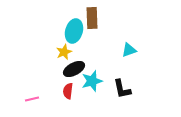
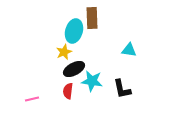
cyan triangle: rotated 28 degrees clockwise
cyan star: rotated 25 degrees clockwise
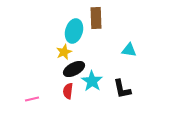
brown rectangle: moved 4 px right
cyan star: rotated 25 degrees clockwise
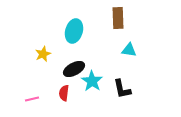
brown rectangle: moved 22 px right
yellow star: moved 21 px left, 2 px down
red semicircle: moved 4 px left, 2 px down
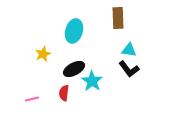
black L-shape: moved 7 px right, 20 px up; rotated 25 degrees counterclockwise
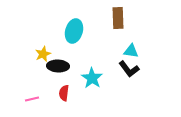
cyan triangle: moved 2 px right, 1 px down
black ellipse: moved 16 px left, 3 px up; rotated 30 degrees clockwise
cyan star: moved 3 px up
